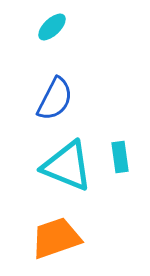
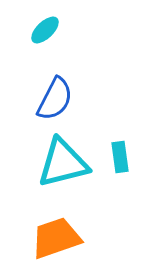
cyan ellipse: moved 7 px left, 3 px down
cyan triangle: moved 4 px left, 3 px up; rotated 36 degrees counterclockwise
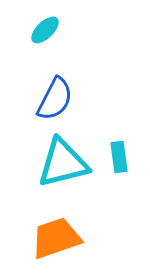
cyan rectangle: moved 1 px left
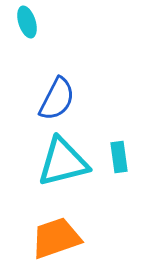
cyan ellipse: moved 18 px left, 8 px up; rotated 64 degrees counterclockwise
blue semicircle: moved 2 px right
cyan triangle: moved 1 px up
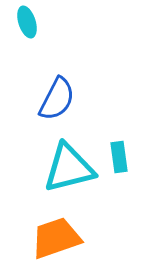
cyan triangle: moved 6 px right, 6 px down
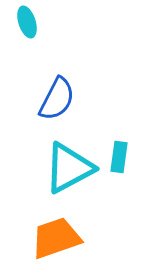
cyan rectangle: rotated 16 degrees clockwise
cyan triangle: rotated 14 degrees counterclockwise
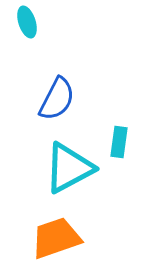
cyan rectangle: moved 15 px up
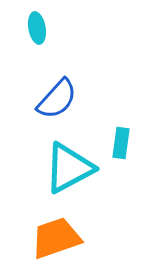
cyan ellipse: moved 10 px right, 6 px down; rotated 8 degrees clockwise
blue semicircle: rotated 15 degrees clockwise
cyan rectangle: moved 2 px right, 1 px down
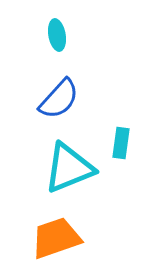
cyan ellipse: moved 20 px right, 7 px down
blue semicircle: moved 2 px right
cyan triangle: rotated 6 degrees clockwise
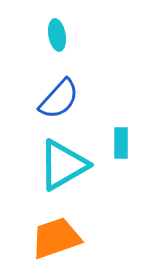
cyan rectangle: rotated 8 degrees counterclockwise
cyan triangle: moved 6 px left, 3 px up; rotated 8 degrees counterclockwise
